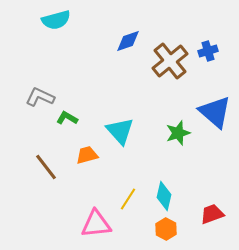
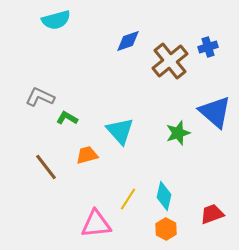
blue cross: moved 4 px up
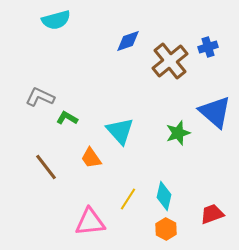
orange trapezoid: moved 4 px right, 3 px down; rotated 110 degrees counterclockwise
pink triangle: moved 6 px left, 2 px up
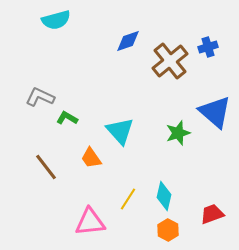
orange hexagon: moved 2 px right, 1 px down
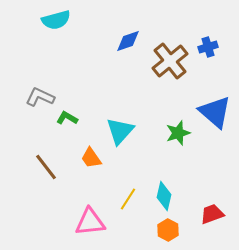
cyan triangle: rotated 24 degrees clockwise
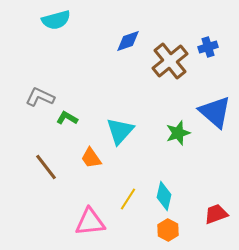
red trapezoid: moved 4 px right
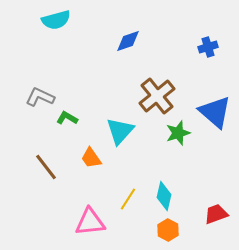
brown cross: moved 13 px left, 35 px down
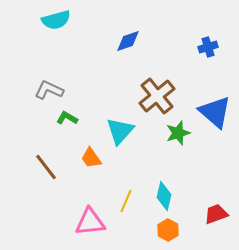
gray L-shape: moved 9 px right, 7 px up
yellow line: moved 2 px left, 2 px down; rotated 10 degrees counterclockwise
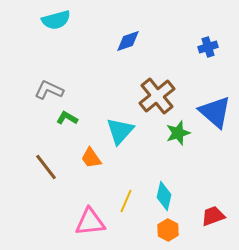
red trapezoid: moved 3 px left, 2 px down
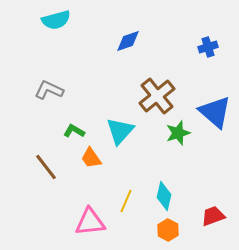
green L-shape: moved 7 px right, 13 px down
